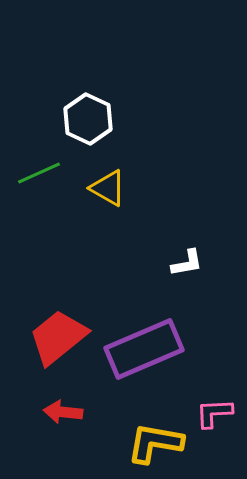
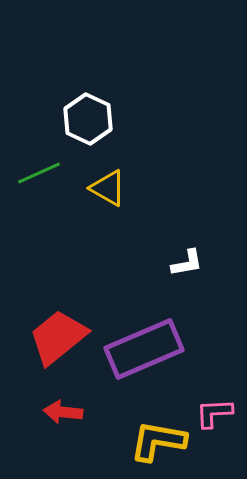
yellow L-shape: moved 3 px right, 2 px up
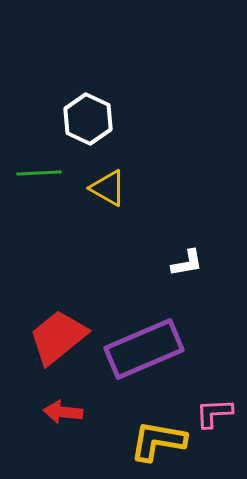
green line: rotated 21 degrees clockwise
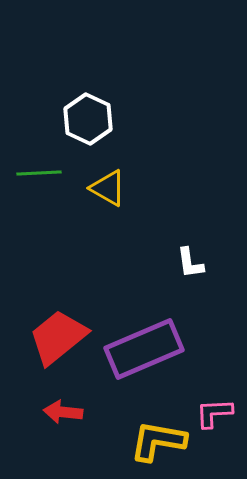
white L-shape: moved 3 px right; rotated 92 degrees clockwise
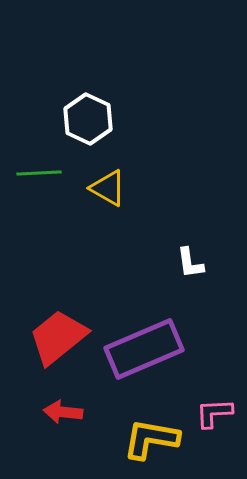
yellow L-shape: moved 7 px left, 2 px up
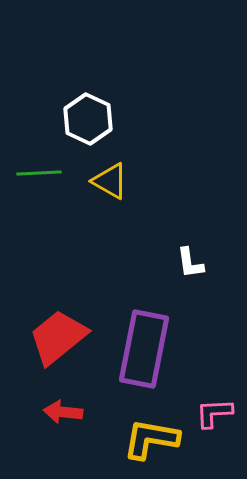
yellow triangle: moved 2 px right, 7 px up
purple rectangle: rotated 56 degrees counterclockwise
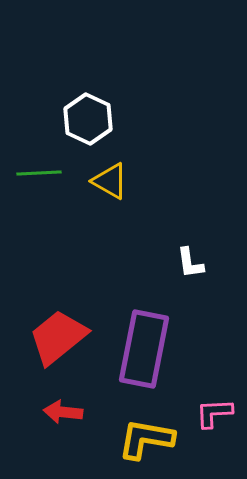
yellow L-shape: moved 5 px left
